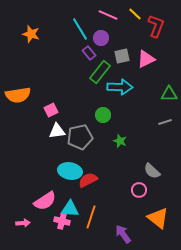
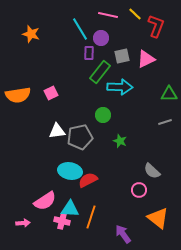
pink line: rotated 12 degrees counterclockwise
purple rectangle: rotated 40 degrees clockwise
pink square: moved 17 px up
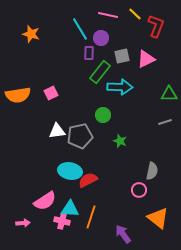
gray pentagon: moved 1 px up
gray semicircle: rotated 120 degrees counterclockwise
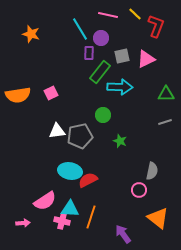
green triangle: moved 3 px left
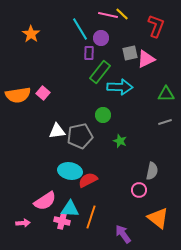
yellow line: moved 13 px left
orange star: rotated 18 degrees clockwise
gray square: moved 8 px right, 3 px up
pink square: moved 8 px left; rotated 24 degrees counterclockwise
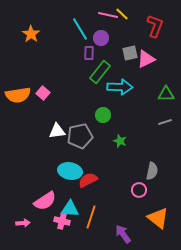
red L-shape: moved 1 px left
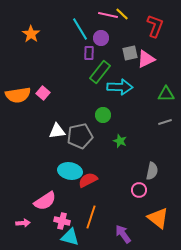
cyan triangle: moved 28 px down; rotated 12 degrees clockwise
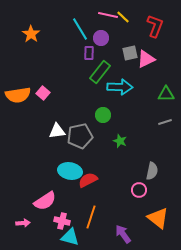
yellow line: moved 1 px right, 3 px down
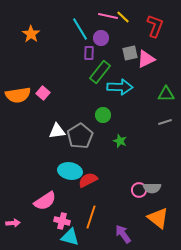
pink line: moved 1 px down
gray pentagon: rotated 20 degrees counterclockwise
gray semicircle: moved 17 px down; rotated 78 degrees clockwise
pink arrow: moved 10 px left
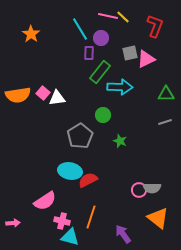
white triangle: moved 33 px up
